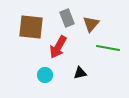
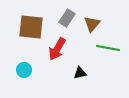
gray rectangle: rotated 54 degrees clockwise
brown triangle: moved 1 px right
red arrow: moved 1 px left, 2 px down
cyan circle: moved 21 px left, 5 px up
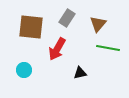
brown triangle: moved 6 px right
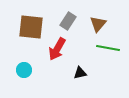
gray rectangle: moved 1 px right, 3 px down
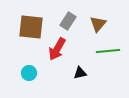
green line: moved 3 px down; rotated 15 degrees counterclockwise
cyan circle: moved 5 px right, 3 px down
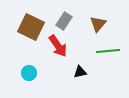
gray rectangle: moved 4 px left
brown square: rotated 20 degrees clockwise
red arrow: moved 1 px right, 3 px up; rotated 65 degrees counterclockwise
black triangle: moved 1 px up
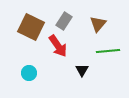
black triangle: moved 2 px right, 2 px up; rotated 48 degrees counterclockwise
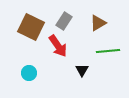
brown triangle: moved 1 px up; rotated 18 degrees clockwise
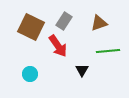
brown triangle: moved 1 px right; rotated 12 degrees clockwise
cyan circle: moved 1 px right, 1 px down
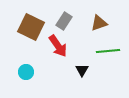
cyan circle: moved 4 px left, 2 px up
